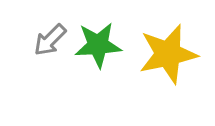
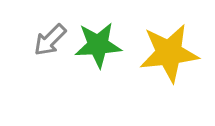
yellow star: moved 1 px right, 1 px up; rotated 6 degrees clockwise
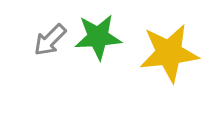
green star: moved 8 px up
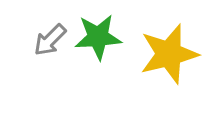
yellow star: moved 1 px down; rotated 8 degrees counterclockwise
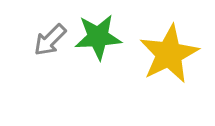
yellow star: rotated 12 degrees counterclockwise
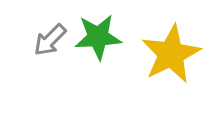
yellow star: moved 2 px right
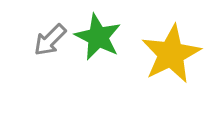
green star: rotated 30 degrees clockwise
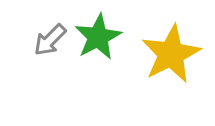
green star: rotated 18 degrees clockwise
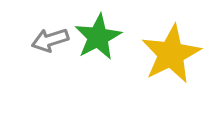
gray arrow: rotated 27 degrees clockwise
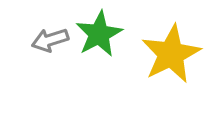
green star: moved 1 px right, 3 px up
